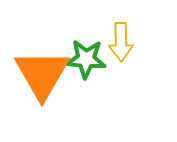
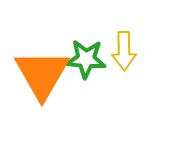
yellow arrow: moved 3 px right, 9 px down
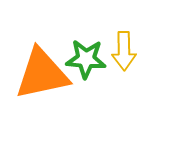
orange triangle: rotated 48 degrees clockwise
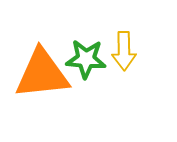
orange triangle: rotated 6 degrees clockwise
